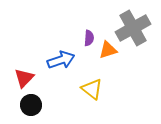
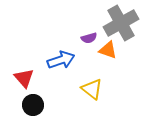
gray cross: moved 12 px left, 5 px up
purple semicircle: rotated 70 degrees clockwise
orange triangle: rotated 36 degrees clockwise
red triangle: rotated 25 degrees counterclockwise
black circle: moved 2 px right
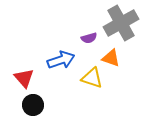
orange triangle: moved 3 px right, 8 px down
yellow triangle: moved 11 px up; rotated 20 degrees counterclockwise
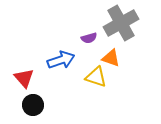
yellow triangle: moved 4 px right, 1 px up
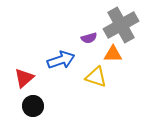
gray cross: moved 2 px down
orange triangle: moved 2 px right, 4 px up; rotated 18 degrees counterclockwise
red triangle: rotated 30 degrees clockwise
black circle: moved 1 px down
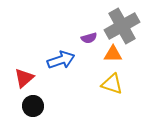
gray cross: moved 1 px right, 1 px down
yellow triangle: moved 16 px right, 7 px down
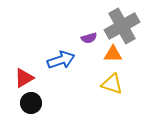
red triangle: rotated 10 degrees clockwise
black circle: moved 2 px left, 3 px up
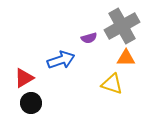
orange triangle: moved 13 px right, 4 px down
